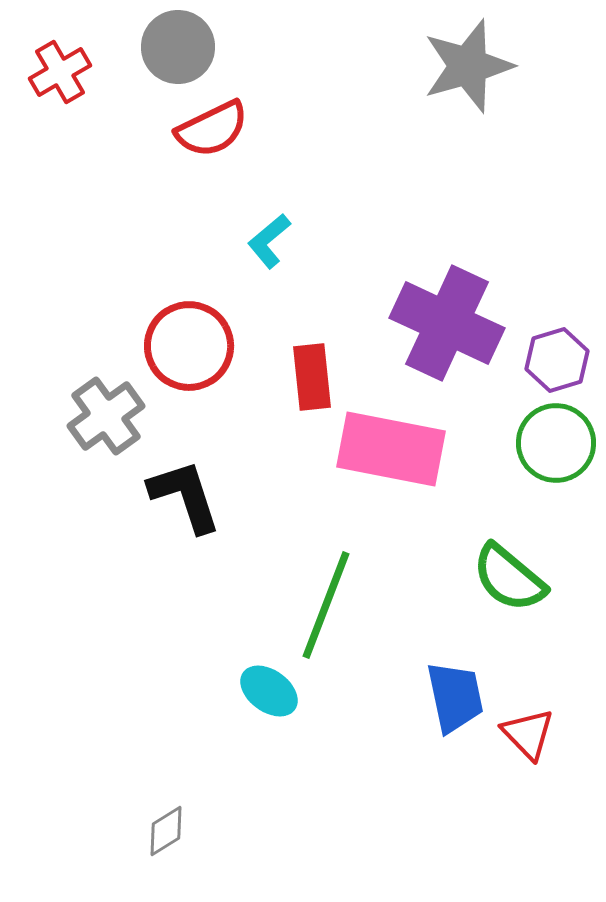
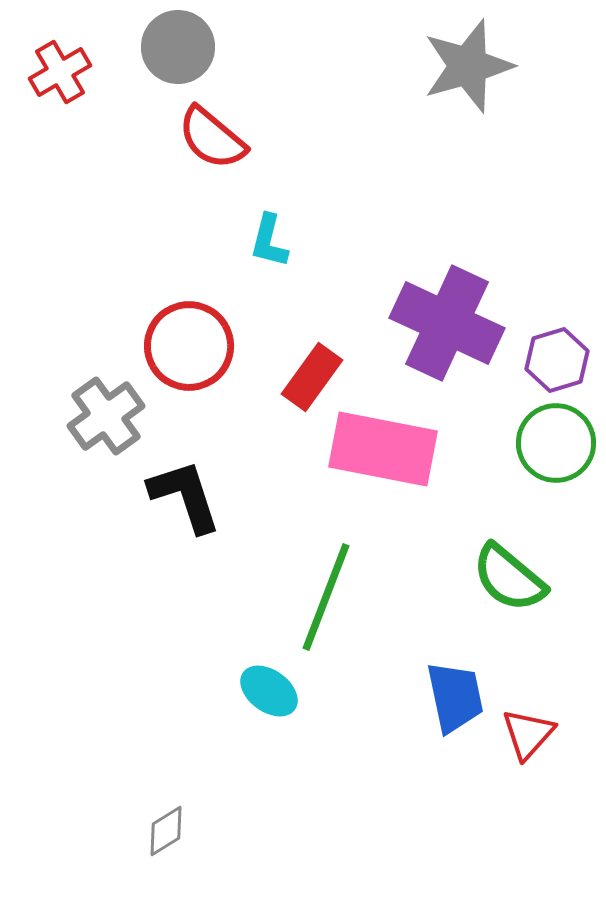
red semicircle: moved 9 px down; rotated 66 degrees clockwise
cyan L-shape: rotated 36 degrees counterclockwise
red rectangle: rotated 42 degrees clockwise
pink rectangle: moved 8 px left
green line: moved 8 px up
red triangle: rotated 26 degrees clockwise
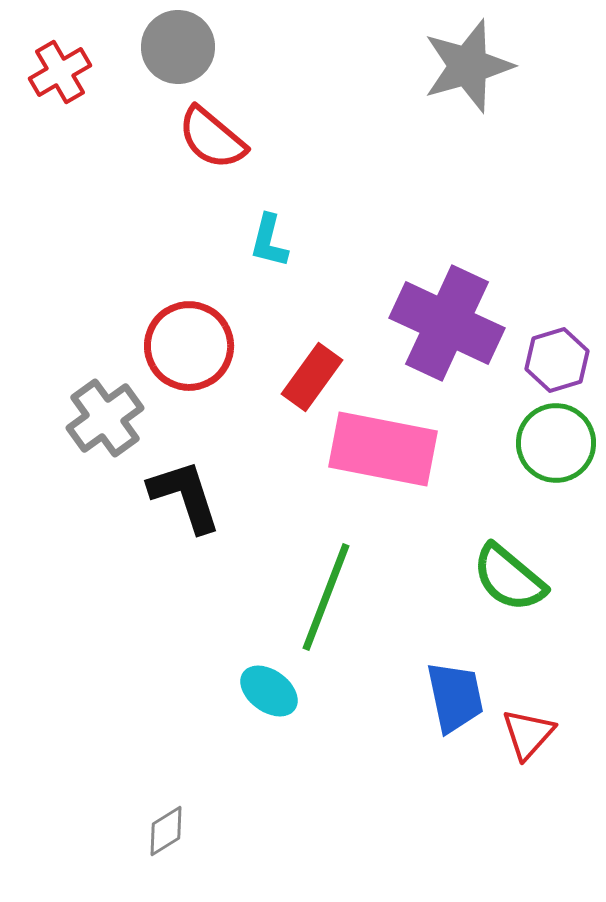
gray cross: moved 1 px left, 2 px down
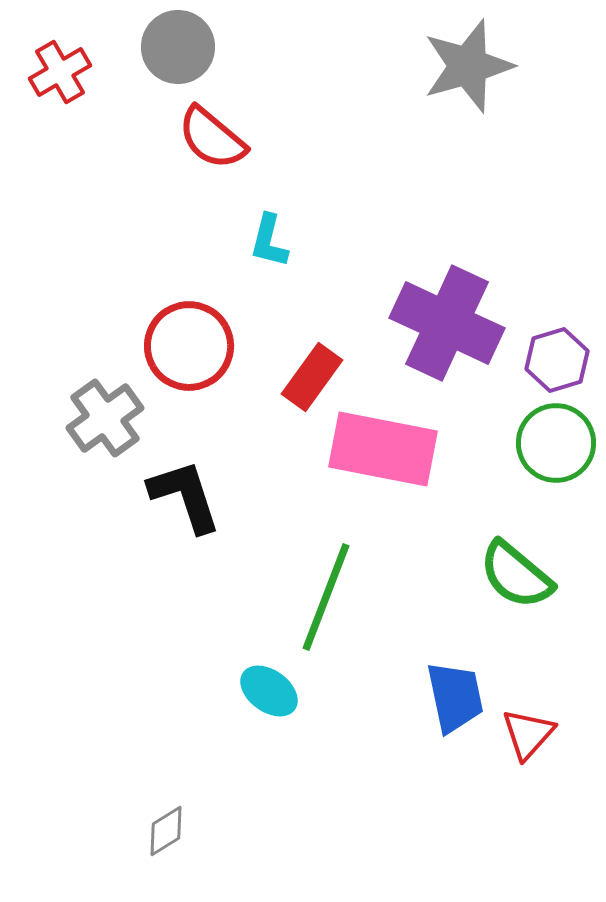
green semicircle: moved 7 px right, 3 px up
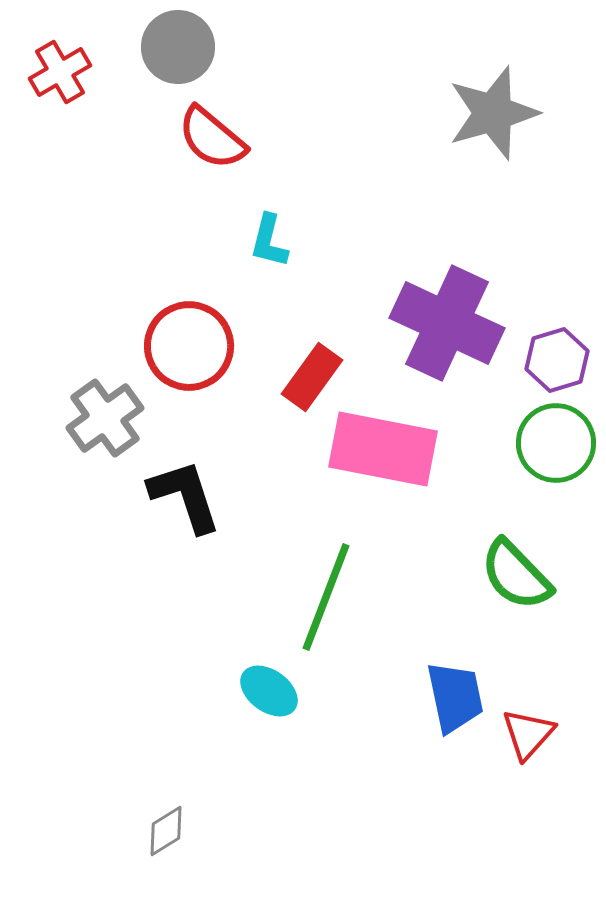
gray star: moved 25 px right, 47 px down
green semicircle: rotated 6 degrees clockwise
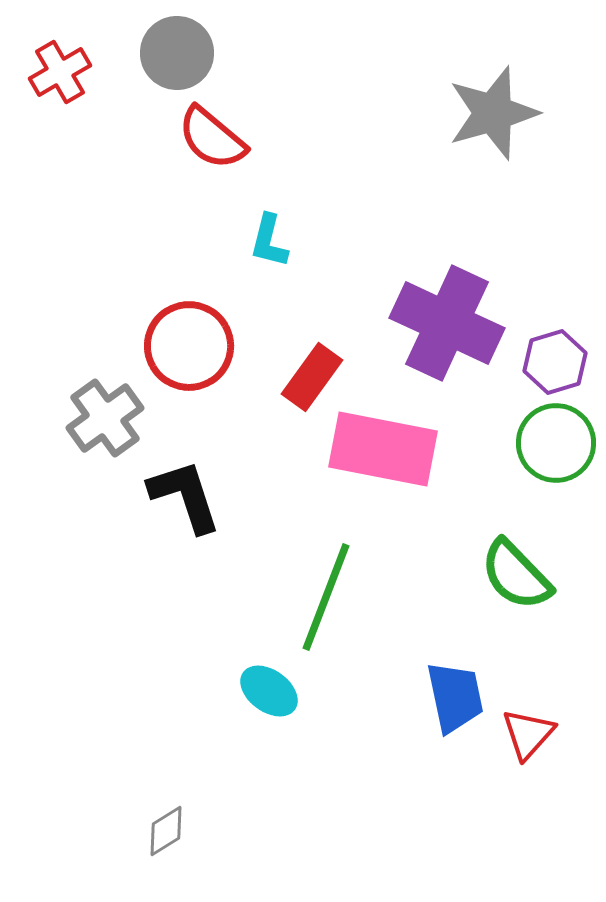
gray circle: moved 1 px left, 6 px down
purple hexagon: moved 2 px left, 2 px down
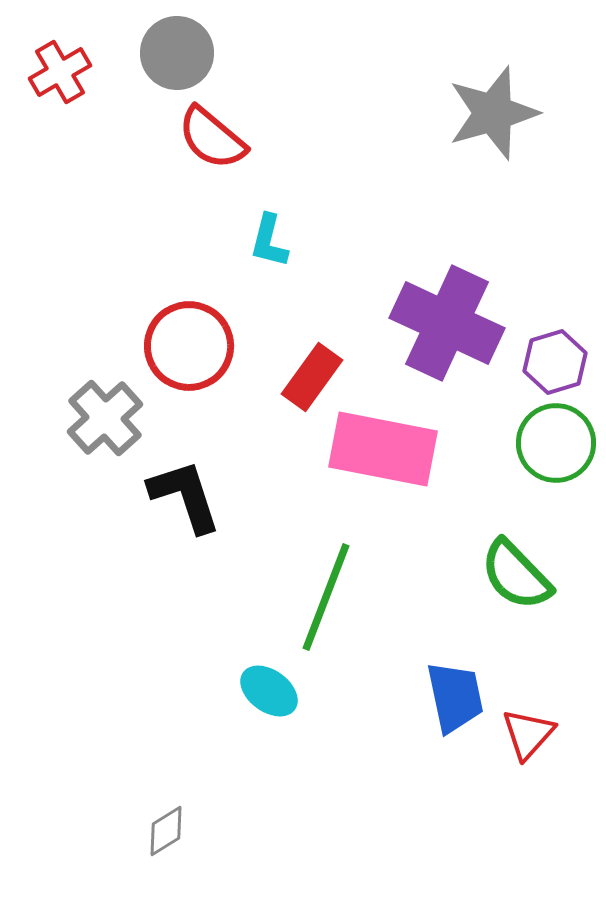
gray cross: rotated 6 degrees counterclockwise
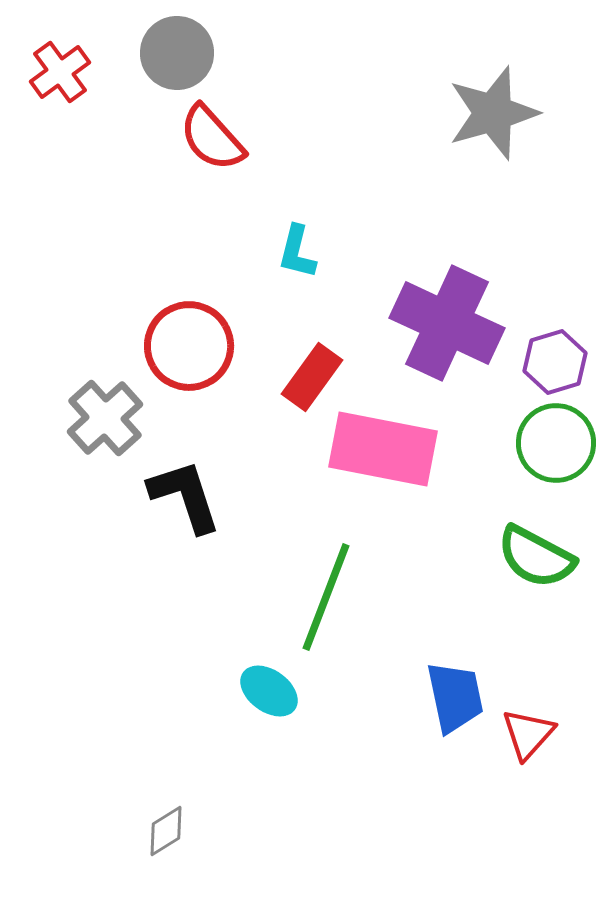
red cross: rotated 6 degrees counterclockwise
red semicircle: rotated 8 degrees clockwise
cyan L-shape: moved 28 px right, 11 px down
green semicircle: moved 20 px right, 18 px up; rotated 18 degrees counterclockwise
